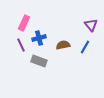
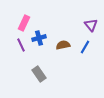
gray rectangle: moved 13 px down; rotated 35 degrees clockwise
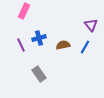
pink rectangle: moved 12 px up
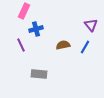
blue cross: moved 3 px left, 9 px up
gray rectangle: rotated 49 degrees counterclockwise
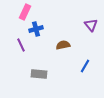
pink rectangle: moved 1 px right, 1 px down
blue line: moved 19 px down
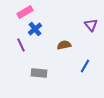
pink rectangle: rotated 35 degrees clockwise
blue cross: moved 1 px left; rotated 24 degrees counterclockwise
brown semicircle: moved 1 px right
gray rectangle: moved 1 px up
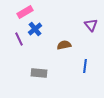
purple line: moved 2 px left, 6 px up
blue line: rotated 24 degrees counterclockwise
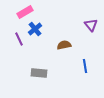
blue line: rotated 16 degrees counterclockwise
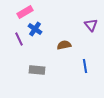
blue cross: rotated 16 degrees counterclockwise
gray rectangle: moved 2 px left, 3 px up
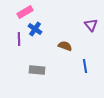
purple line: rotated 24 degrees clockwise
brown semicircle: moved 1 px right, 1 px down; rotated 32 degrees clockwise
